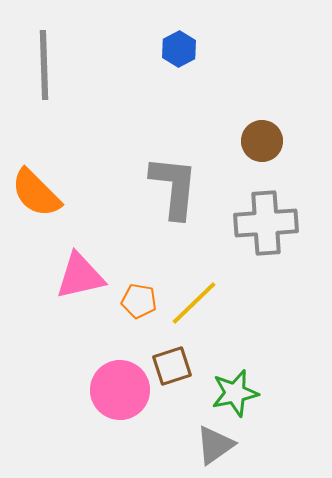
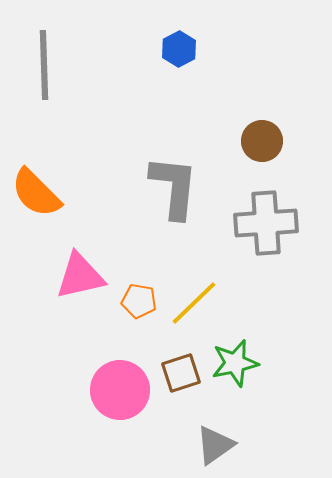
brown square: moved 9 px right, 7 px down
green star: moved 30 px up
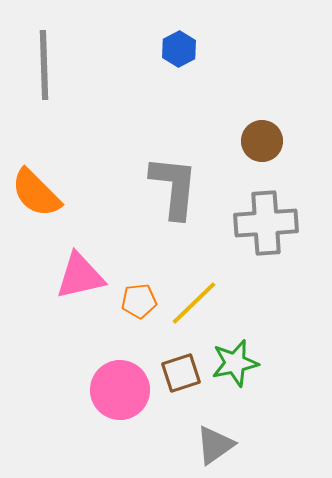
orange pentagon: rotated 16 degrees counterclockwise
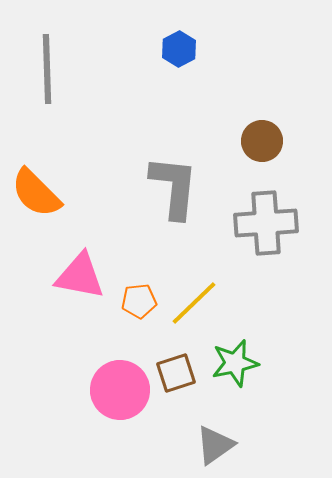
gray line: moved 3 px right, 4 px down
pink triangle: rotated 24 degrees clockwise
brown square: moved 5 px left
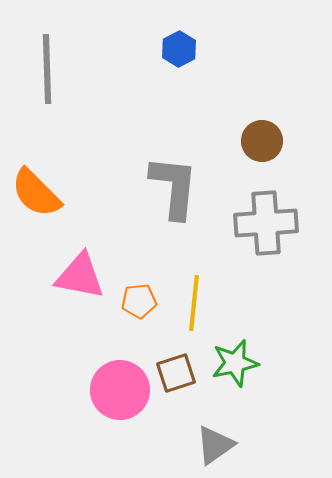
yellow line: rotated 40 degrees counterclockwise
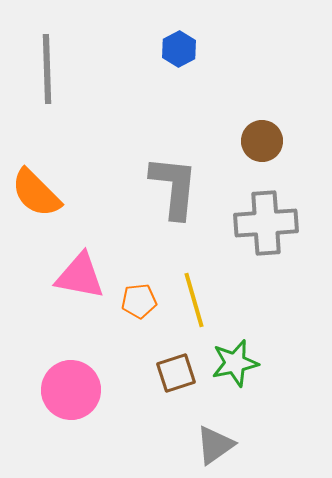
yellow line: moved 3 px up; rotated 22 degrees counterclockwise
pink circle: moved 49 px left
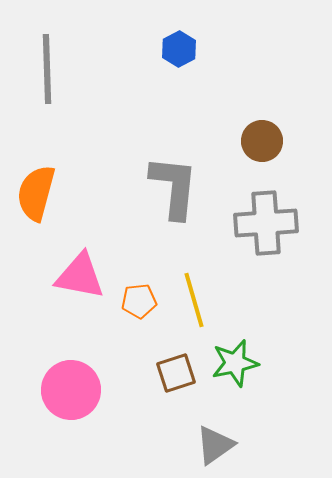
orange semicircle: rotated 60 degrees clockwise
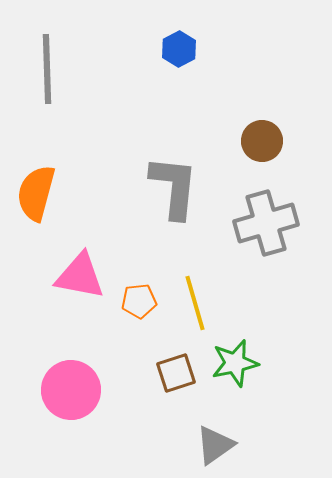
gray cross: rotated 12 degrees counterclockwise
yellow line: moved 1 px right, 3 px down
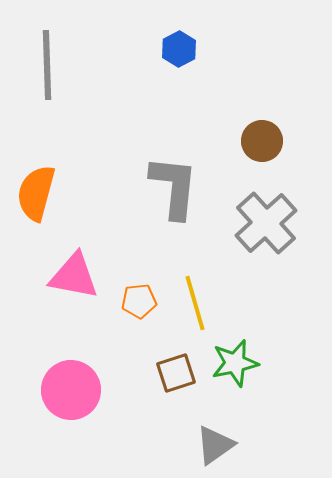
gray line: moved 4 px up
gray cross: rotated 26 degrees counterclockwise
pink triangle: moved 6 px left
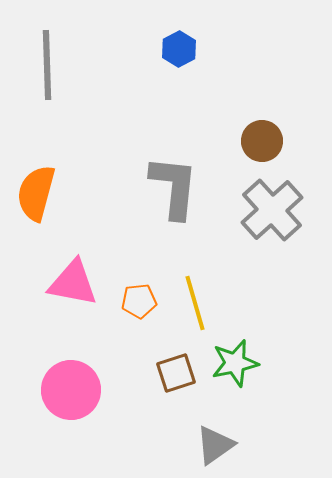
gray cross: moved 6 px right, 13 px up
pink triangle: moved 1 px left, 7 px down
